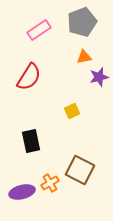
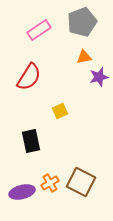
yellow square: moved 12 px left
brown square: moved 1 px right, 12 px down
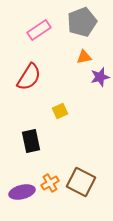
purple star: moved 1 px right
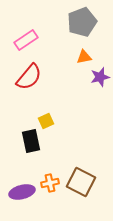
pink rectangle: moved 13 px left, 10 px down
red semicircle: rotated 8 degrees clockwise
yellow square: moved 14 px left, 10 px down
orange cross: rotated 18 degrees clockwise
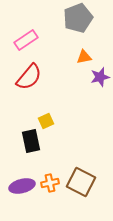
gray pentagon: moved 4 px left, 4 px up
purple ellipse: moved 6 px up
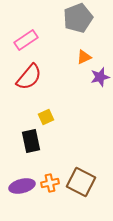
orange triangle: rotated 14 degrees counterclockwise
yellow square: moved 4 px up
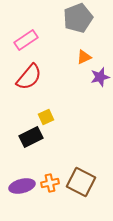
black rectangle: moved 4 px up; rotated 75 degrees clockwise
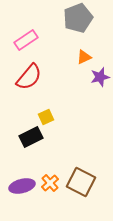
orange cross: rotated 30 degrees counterclockwise
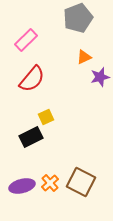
pink rectangle: rotated 10 degrees counterclockwise
red semicircle: moved 3 px right, 2 px down
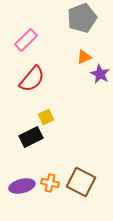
gray pentagon: moved 4 px right
purple star: moved 3 px up; rotated 30 degrees counterclockwise
orange cross: rotated 36 degrees counterclockwise
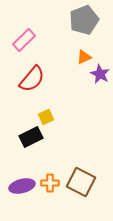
gray pentagon: moved 2 px right, 2 px down
pink rectangle: moved 2 px left
orange cross: rotated 12 degrees counterclockwise
